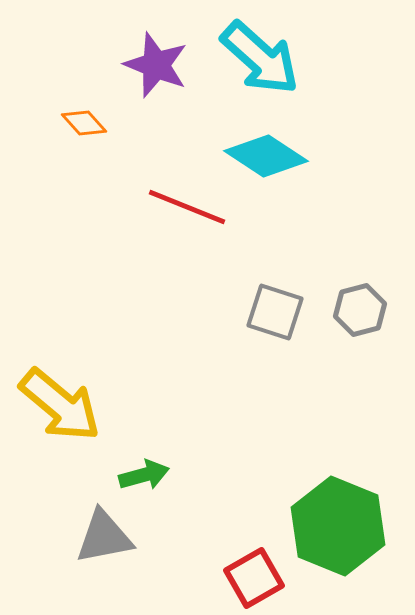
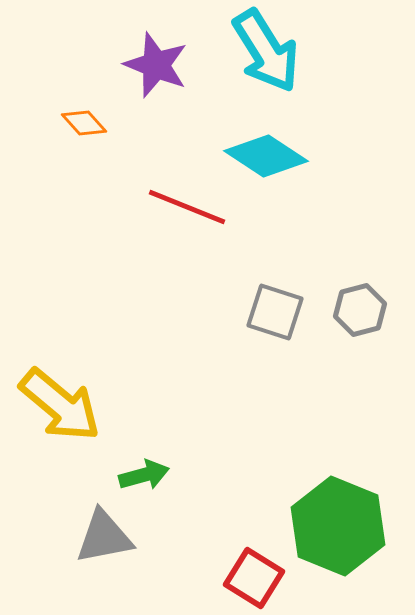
cyan arrow: moved 6 px right, 7 px up; rotated 16 degrees clockwise
red square: rotated 28 degrees counterclockwise
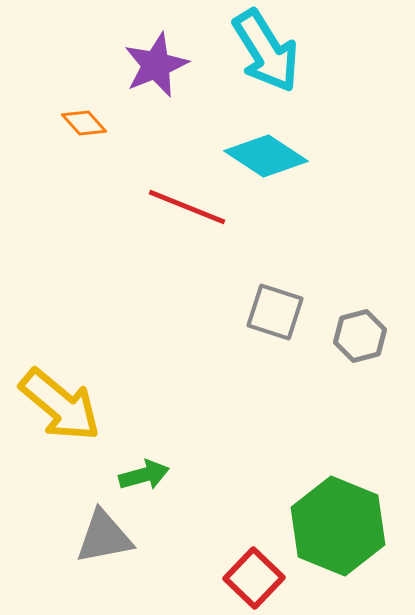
purple star: rotated 28 degrees clockwise
gray hexagon: moved 26 px down
red square: rotated 12 degrees clockwise
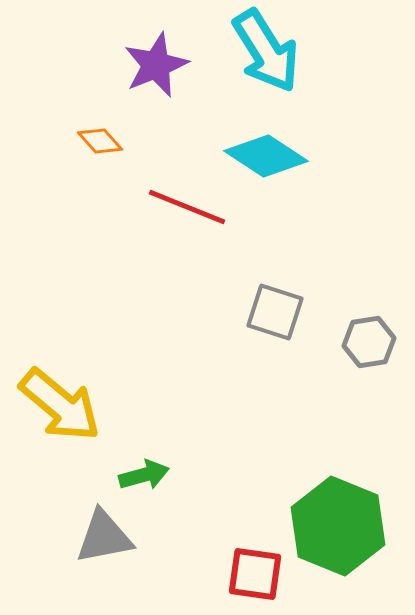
orange diamond: moved 16 px right, 18 px down
gray hexagon: moved 9 px right, 6 px down; rotated 6 degrees clockwise
red square: moved 1 px right, 4 px up; rotated 36 degrees counterclockwise
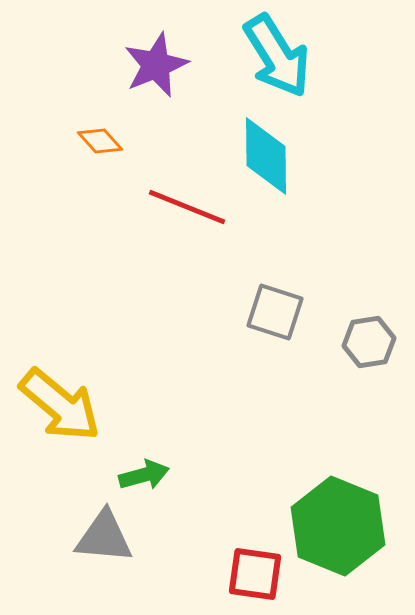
cyan arrow: moved 11 px right, 5 px down
cyan diamond: rotated 56 degrees clockwise
gray triangle: rotated 16 degrees clockwise
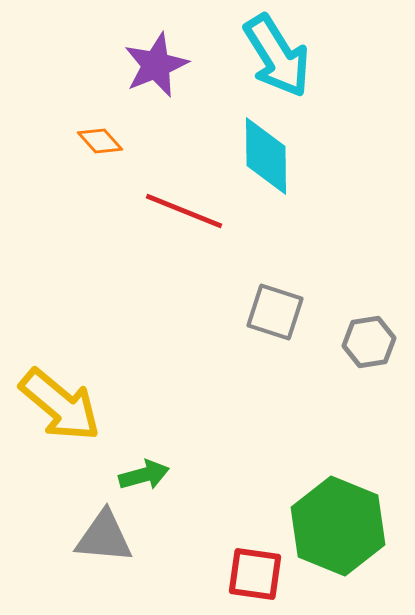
red line: moved 3 px left, 4 px down
